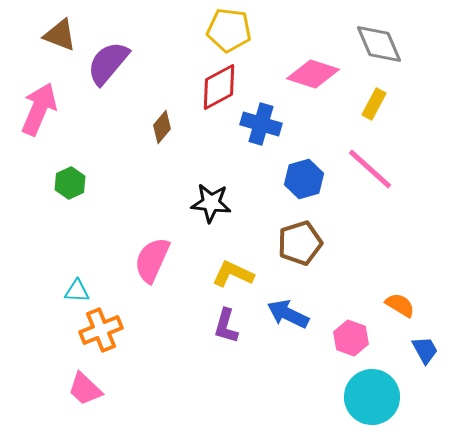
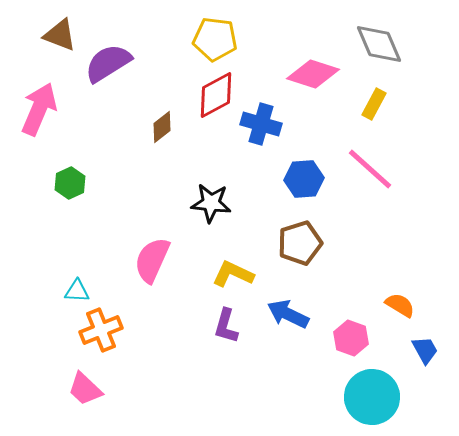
yellow pentagon: moved 14 px left, 9 px down
purple semicircle: rotated 18 degrees clockwise
red diamond: moved 3 px left, 8 px down
brown diamond: rotated 12 degrees clockwise
blue hexagon: rotated 12 degrees clockwise
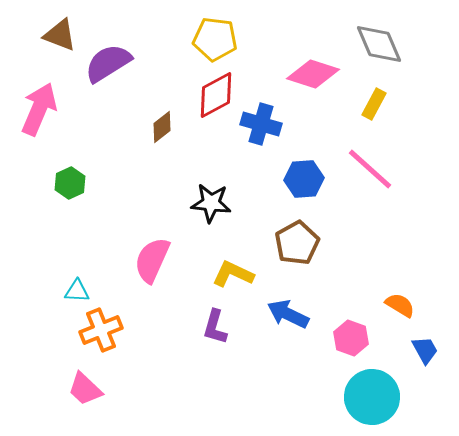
brown pentagon: moved 3 px left; rotated 12 degrees counterclockwise
purple L-shape: moved 11 px left, 1 px down
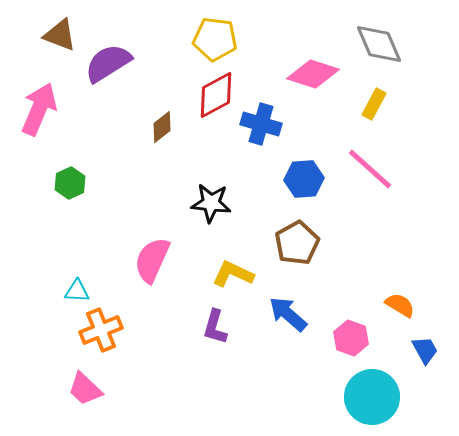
blue arrow: rotated 15 degrees clockwise
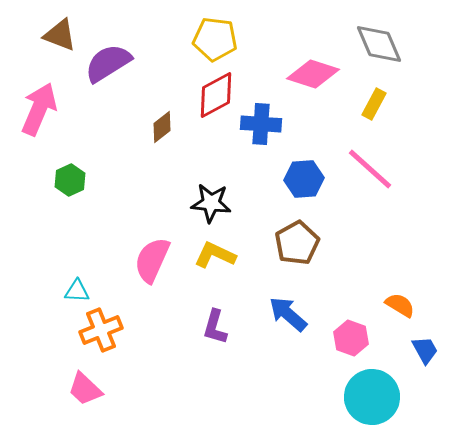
blue cross: rotated 12 degrees counterclockwise
green hexagon: moved 3 px up
yellow L-shape: moved 18 px left, 19 px up
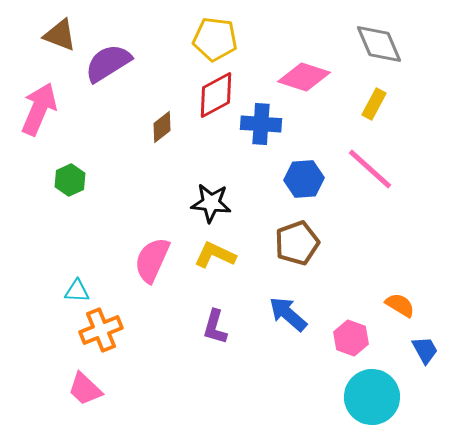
pink diamond: moved 9 px left, 3 px down
brown pentagon: rotated 9 degrees clockwise
